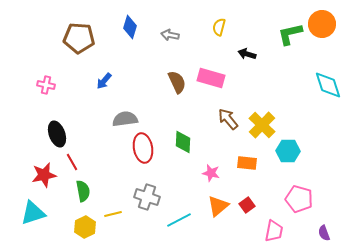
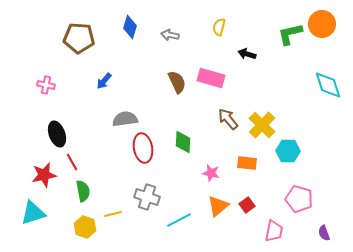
yellow hexagon: rotated 15 degrees counterclockwise
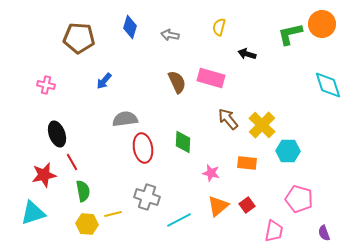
yellow hexagon: moved 2 px right, 3 px up; rotated 15 degrees counterclockwise
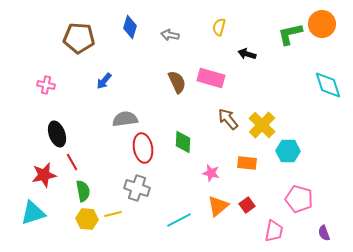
gray cross: moved 10 px left, 9 px up
yellow hexagon: moved 5 px up
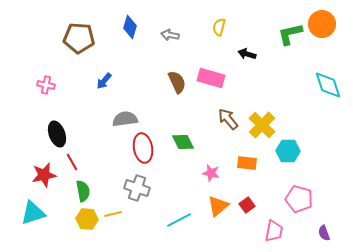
green diamond: rotated 30 degrees counterclockwise
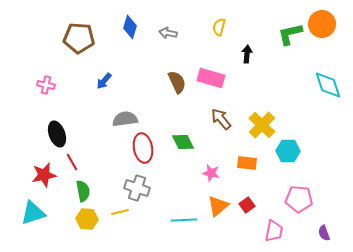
gray arrow: moved 2 px left, 2 px up
black arrow: rotated 78 degrees clockwise
brown arrow: moved 7 px left
pink pentagon: rotated 12 degrees counterclockwise
yellow line: moved 7 px right, 2 px up
cyan line: moved 5 px right; rotated 25 degrees clockwise
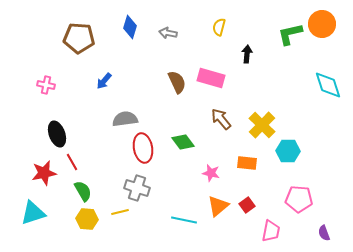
green diamond: rotated 10 degrees counterclockwise
red star: moved 2 px up
green semicircle: rotated 20 degrees counterclockwise
cyan line: rotated 15 degrees clockwise
pink trapezoid: moved 3 px left
